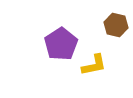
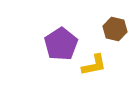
brown hexagon: moved 1 px left, 4 px down
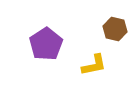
purple pentagon: moved 15 px left
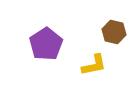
brown hexagon: moved 1 px left, 3 px down
